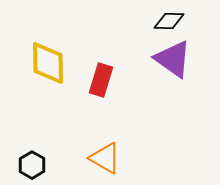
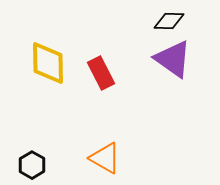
red rectangle: moved 7 px up; rotated 44 degrees counterclockwise
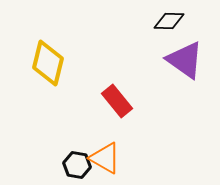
purple triangle: moved 12 px right, 1 px down
yellow diamond: rotated 15 degrees clockwise
red rectangle: moved 16 px right, 28 px down; rotated 12 degrees counterclockwise
black hexagon: moved 45 px right; rotated 20 degrees counterclockwise
